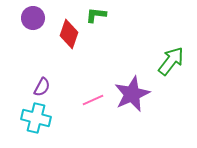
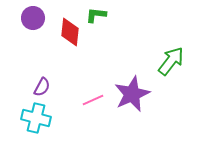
red diamond: moved 1 px right, 2 px up; rotated 12 degrees counterclockwise
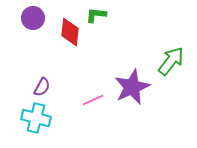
purple star: moved 7 px up
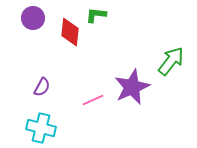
cyan cross: moved 5 px right, 10 px down
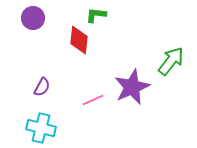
red diamond: moved 9 px right, 8 px down
